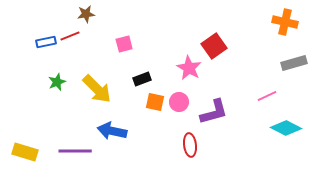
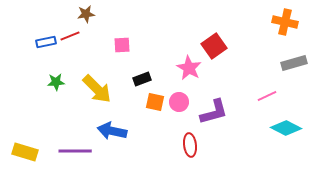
pink square: moved 2 px left, 1 px down; rotated 12 degrees clockwise
green star: moved 1 px left; rotated 18 degrees clockwise
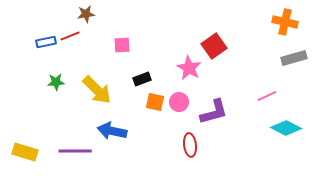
gray rectangle: moved 5 px up
yellow arrow: moved 1 px down
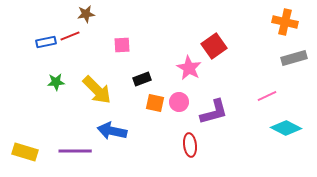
orange square: moved 1 px down
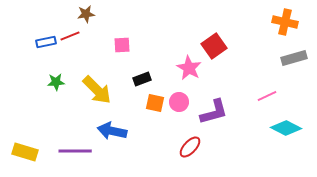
red ellipse: moved 2 px down; rotated 50 degrees clockwise
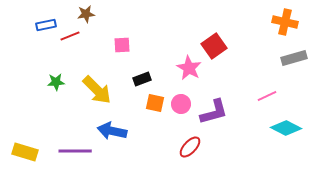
blue rectangle: moved 17 px up
pink circle: moved 2 px right, 2 px down
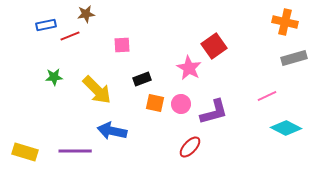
green star: moved 2 px left, 5 px up
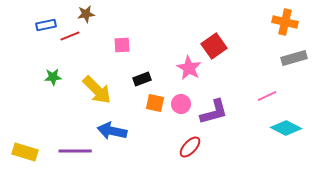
green star: moved 1 px left
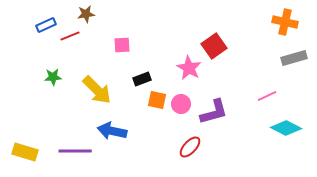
blue rectangle: rotated 12 degrees counterclockwise
orange square: moved 2 px right, 3 px up
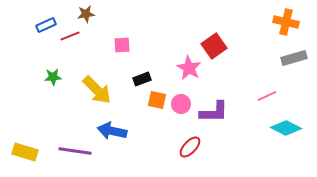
orange cross: moved 1 px right
purple L-shape: rotated 16 degrees clockwise
purple line: rotated 8 degrees clockwise
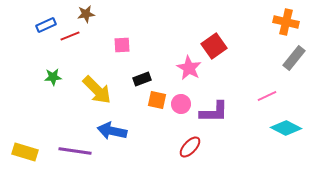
gray rectangle: rotated 35 degrees counterclockwise
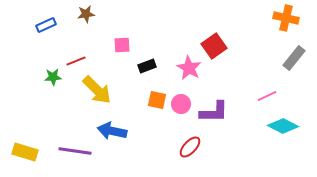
orange cross: moved 4 px up
red line: moved 6 px right, 25 px down
black rectangle: moved 5 px right, 13 px up
cyan diamond: moved 3 px left, 2 px up
